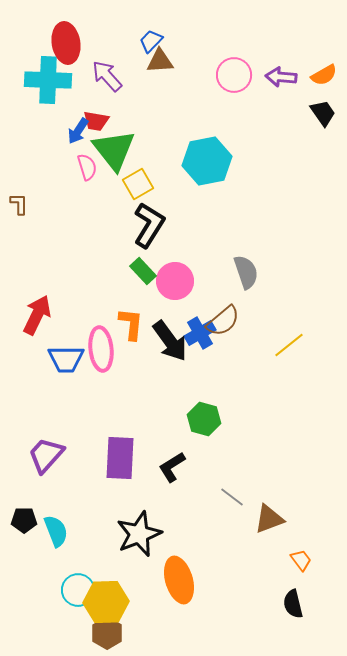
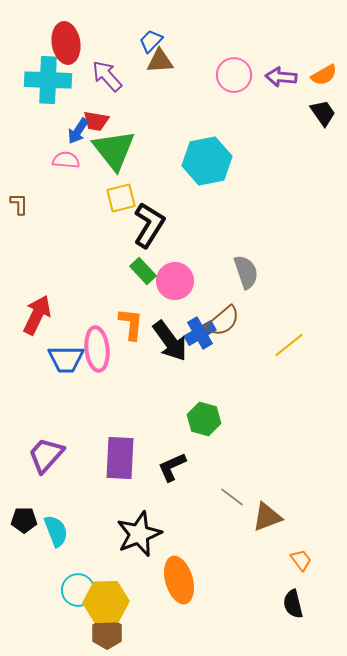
pink semicircle at (87, 167): moved 21 px left, 7 px up; rotated 68 degrees counterclockwise
yellow square at (138, 184): moved 17 px left, 14 px down; rotated 16 degrees clockwise
pink ellipse at (101, 349): moved 4 px left
black L-shape at (172, 467): rotated 8 degrees clockwise
brown triangle at (269, 519): moved 2 px left, 2 px up
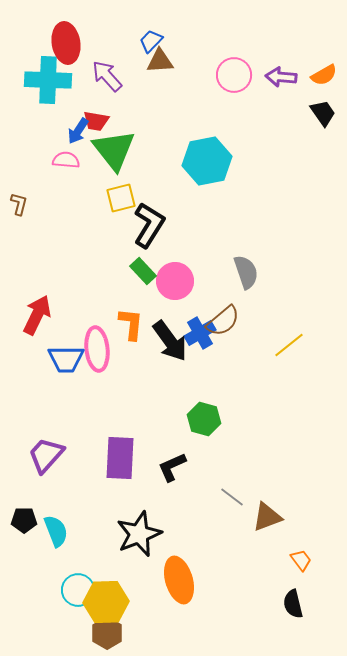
brown L-shape at (19, 204): rotated 15 degrees clockwise
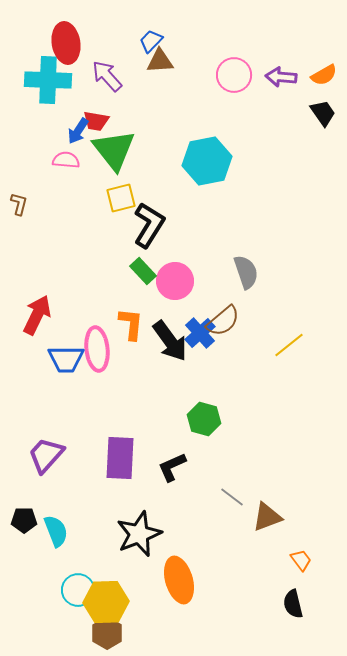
blue cross at (200, 333): rotated 12 degrees counterclockwise
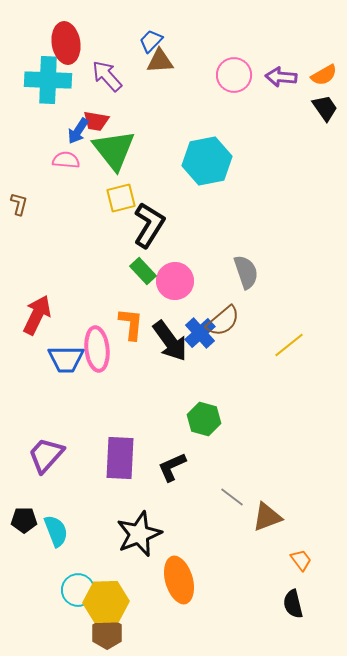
black trapezoid at (323, 113): moved 2 px right, 5 px up
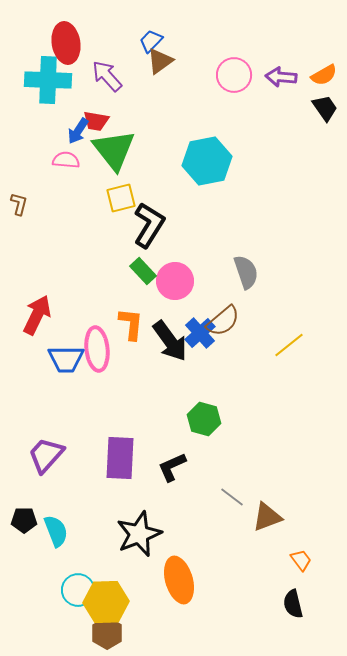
brown triangle at (160, 61): rotated 32 degrees counterclockwise
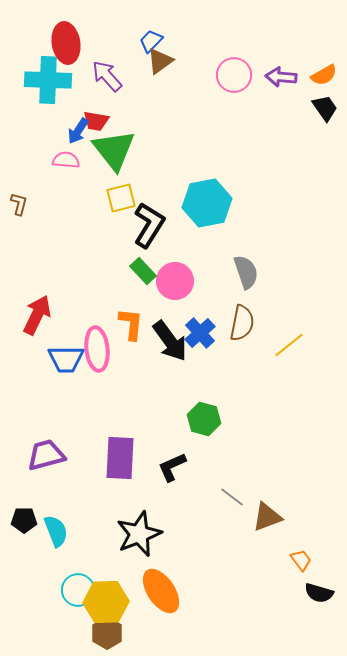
cyan hexagon at (207, 161): moved 42 px down
brown semicircle at (223, 321): moved 19 px right, 2 px down; rotated 39 degrees counterclockwise
purple trapezoid at (46, 455): rotated 33 degrees clockwise
orange ellipse at (179, 580): moved 18 px left, 11 px down; rotated 18 degrees counterclockwise
black semicircle at (293, 604): moved 26 px right, 11 px up; rotated 60 degrees counterclockwise
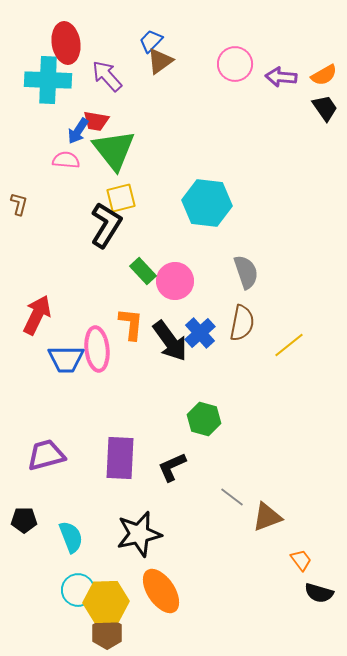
pink circle at (234, 75): moved 1 px right, 11 px up
cyan hexagon at (207, 203): rotated 18 degrees clockwise
black L-shape at (149, 225): moved 43 px left
cyan semicircle at (56, 531): moved 15 px right, 6 px down
black star at (139, 534): rotated 9 degrees clockwise
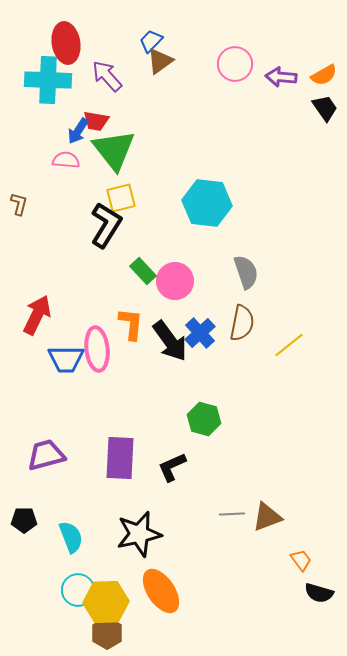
gray line at (232, 497): moved 17 px down; rotated 40 degrees counterclockwise
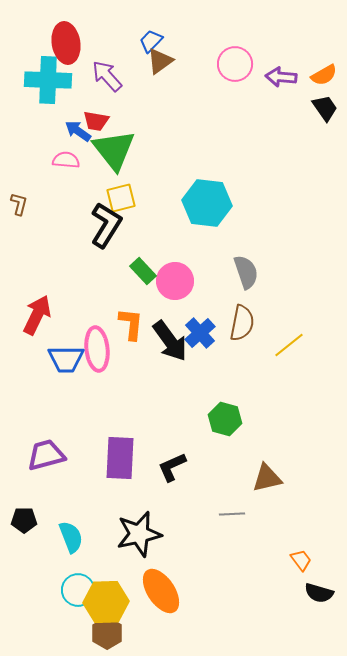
blue arrow at (78, 131): rotated 92 degrees clockwise
green hexagon at (204, 419): moved 21 px right
brown triangle at (267, 517): moved 39 px up; rotated 8 degrees clockwise
